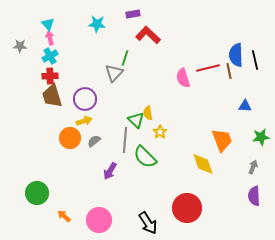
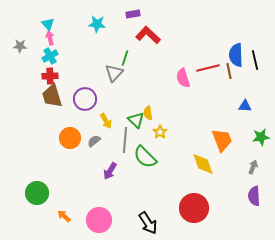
yellow arrow: moved 22 px right; rotated 77 degrees clockwise
red circle: moved 7 px right
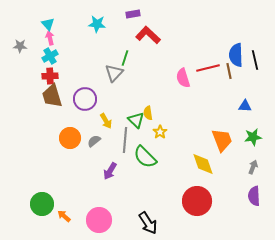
green star: moved 8 px left
green circle: moved 5 px right, 11 px down
red circle: moved 3 px right, 7 px up
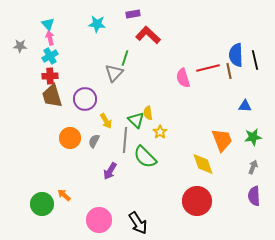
gray semicircle: rotated 24 degrees counterclockwise
orange arrow: moved 21 px up
black arrow: moved 10 px left
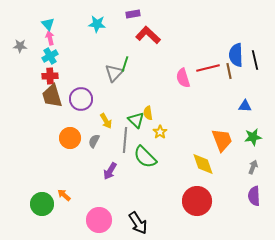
green line: moved 6 px down
purple circle: moved 4 px left
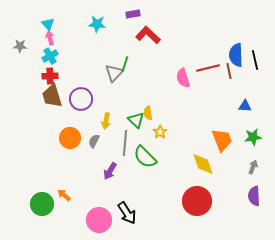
yellow arrow: rotated 42 degrees clockwise
gray line: moved 3 px down
black arrow: moved 11 px left, 10 px up
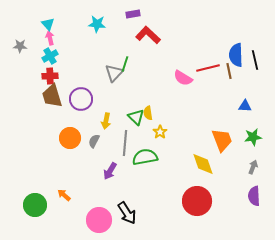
pink semicircle: rotated 42 degrees counterclockwise
green triangle: moved 3 px up
green semicircle: rotated 125 degrees clockwise
green circle: moved 7 px left, 1 px down
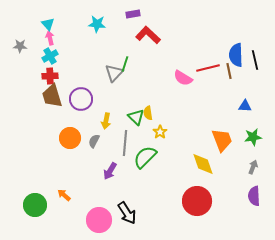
green semicircle: rotated 35 degrees counterclockwise
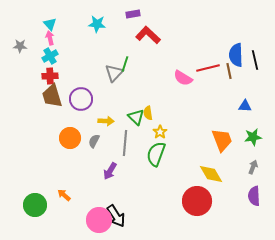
cyan triangle: moved 2 px right
yellow arrow: rotated 98 degrees counterclockwise
green semicircle: moved 11 px right, 3 px up; rotated 25 degrees counterclockwise
yellow diamond: moved 8 px right, 10 px down; rotated 10 degrees counterclockwise
black arrow: moved 11 px left, 3 px down
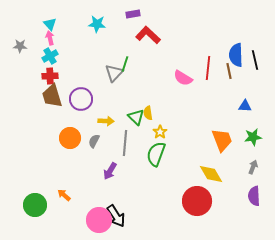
red line: rotated 70 degrees counterclockwise
